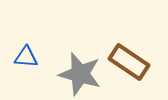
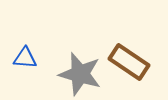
blue triangle: moved 1 px left, 1 px down
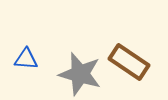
blue triangle: moved 1 px right, 1 px down
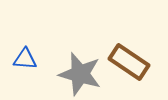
blue triangle: moved 1 px left
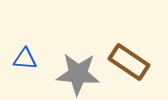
gray star: moved 2 px left; rotated 12 degrees counterclockwise
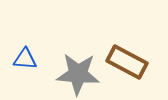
brown rectangle: moved 2 px left; rotated 6 degrees counterclockwise
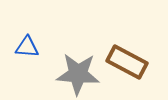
blue triangle: moved 2 px right, 12 px up
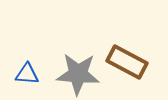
blue triangle: moved 27 px down
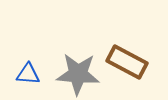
blue triangle: moved 1 px right
